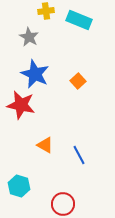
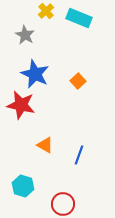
yellow cross: rotated 35 degrees counterclockwise
cyan rectangle: moved 2 px up
gray star: moved 4 px left, 2 px up
blue line: rotated 48 degrees clockwise
cyan hexagon: moved 4 px right
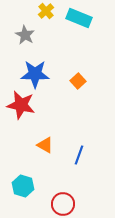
blue star: rotated 24 degrees counterclockwise
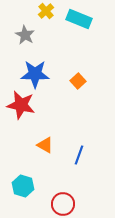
cyan rectangle: moved 1 px down
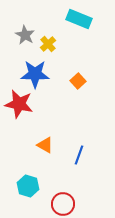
yellow cross: moved 2 px right, 33 px down
red star: moved 2 px left, 1 px up
cyan hexagon: moved 5 px right
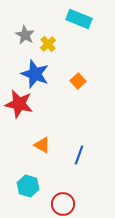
blue star: rotated 20 degrees clockwise
orange triangle: moved 3 px left
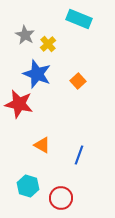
blue star: moved 2 px right
red circle: moved 2 px left, 6 px up
